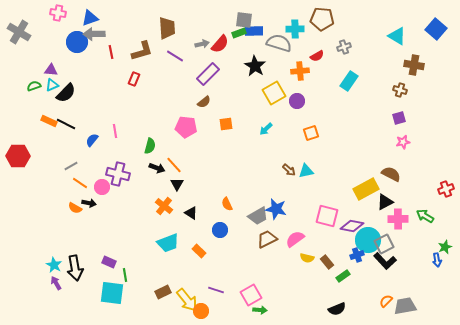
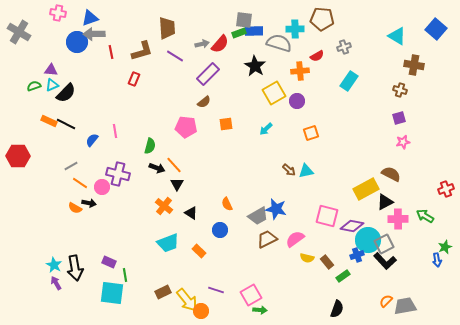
black semicircle at (337, 309): rotated 48 degrees counterclockwise
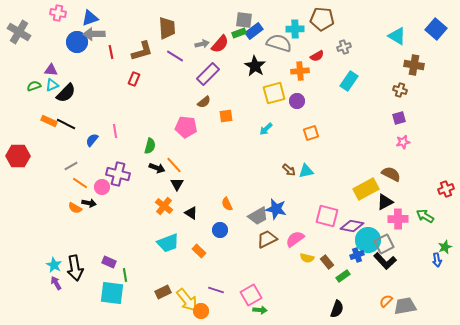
blue rectangle at (254, 31): rotated 36 degrees counterclockwise
yellow square at (274, 93): rotated 15 degrees clockwise
orange square at (226, 124): moved 8 px up
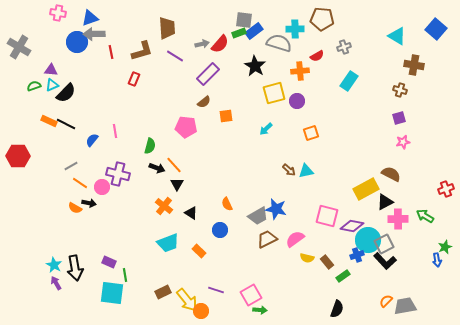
gray cross at (19, 32): moved 15 px down
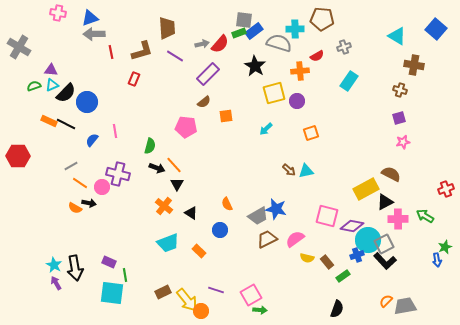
blue circle at (77, 42): moved 10 px right, 60 px down
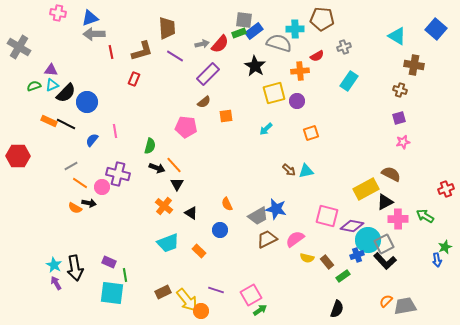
green arrow at (260, 310): rotated 40 degrees counterclockwise
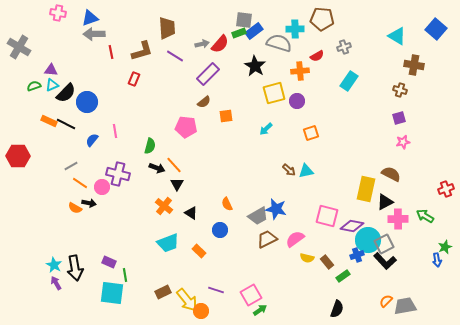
yellow rectangle at (366, 189): rotated 50 degrees counterclockwise
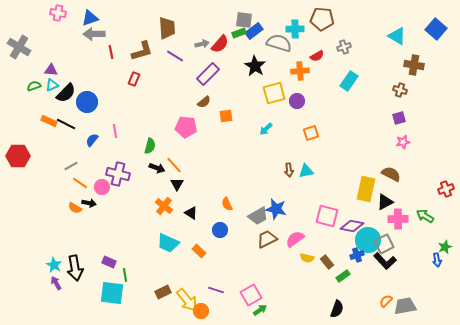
brown arrow at (289, 170): rotated 40 degrees clockwise
cyan trapezoid at (168, 243): rotated 45 degrees clockwise
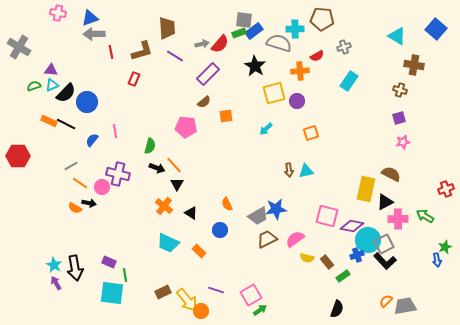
blue star at (276, 209): rotated 20 degrees counterclockwise
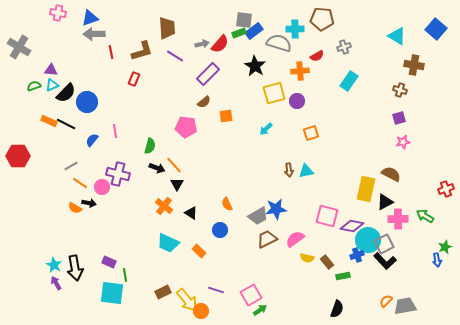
green rectangle at (343, 276): rotated 24 degrees clockwise
